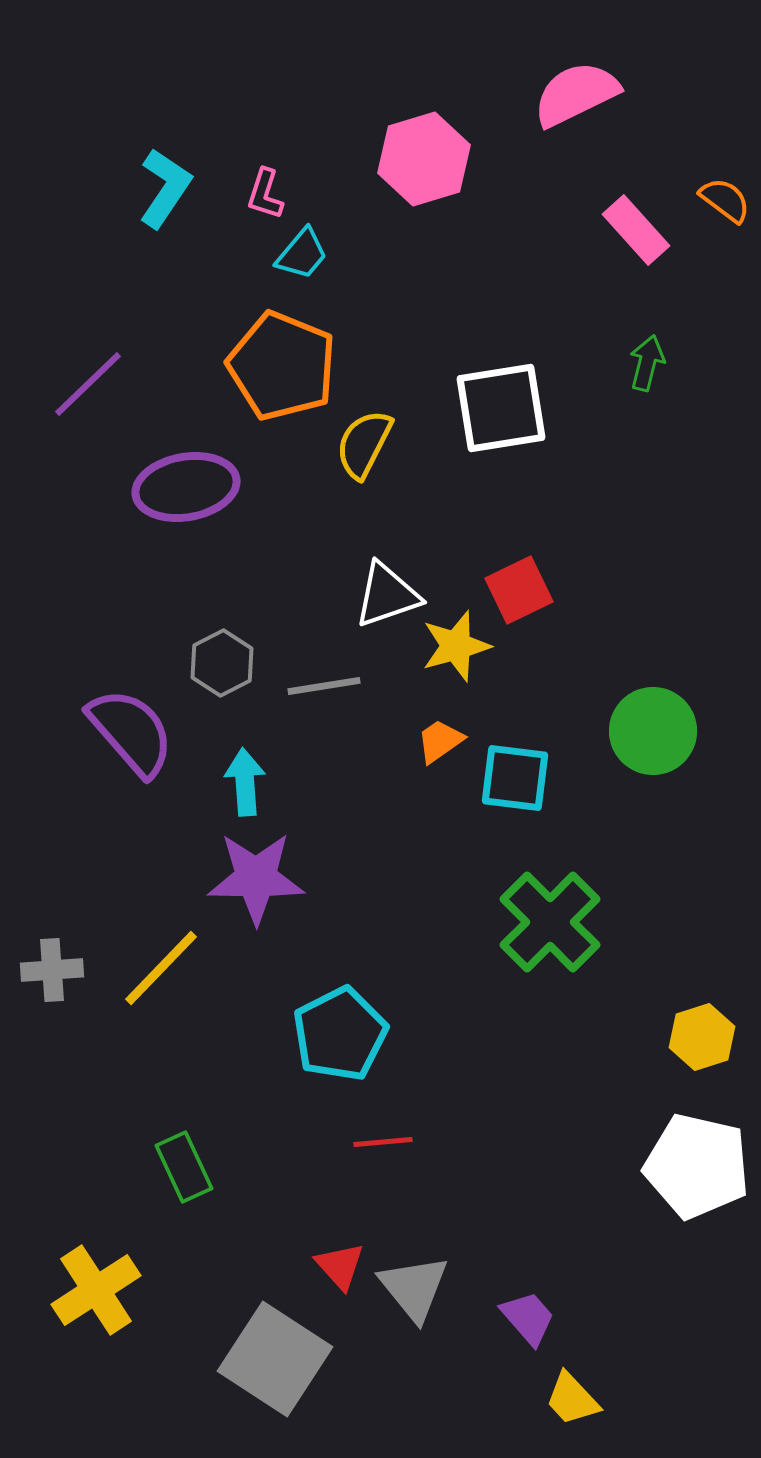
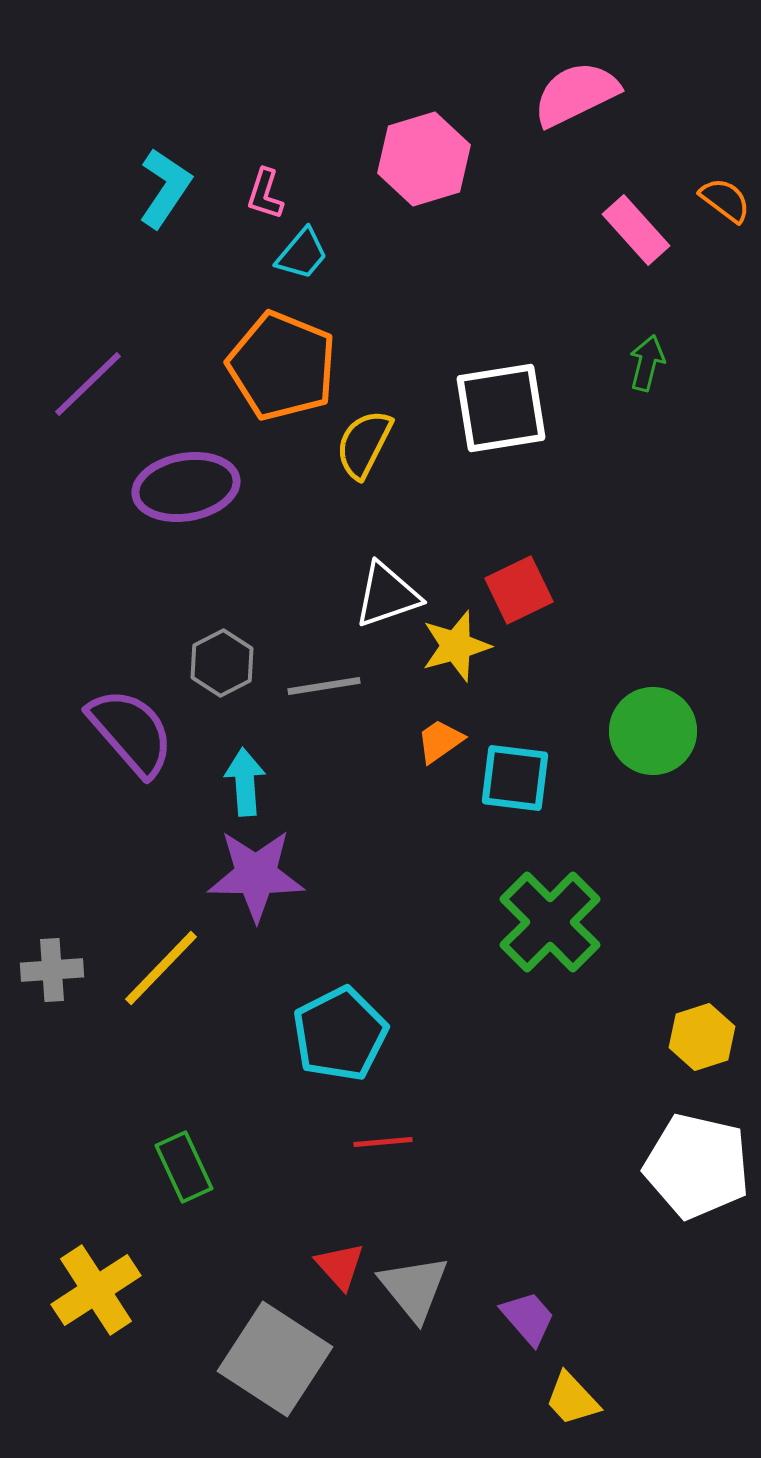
purple star: moved 3 px up
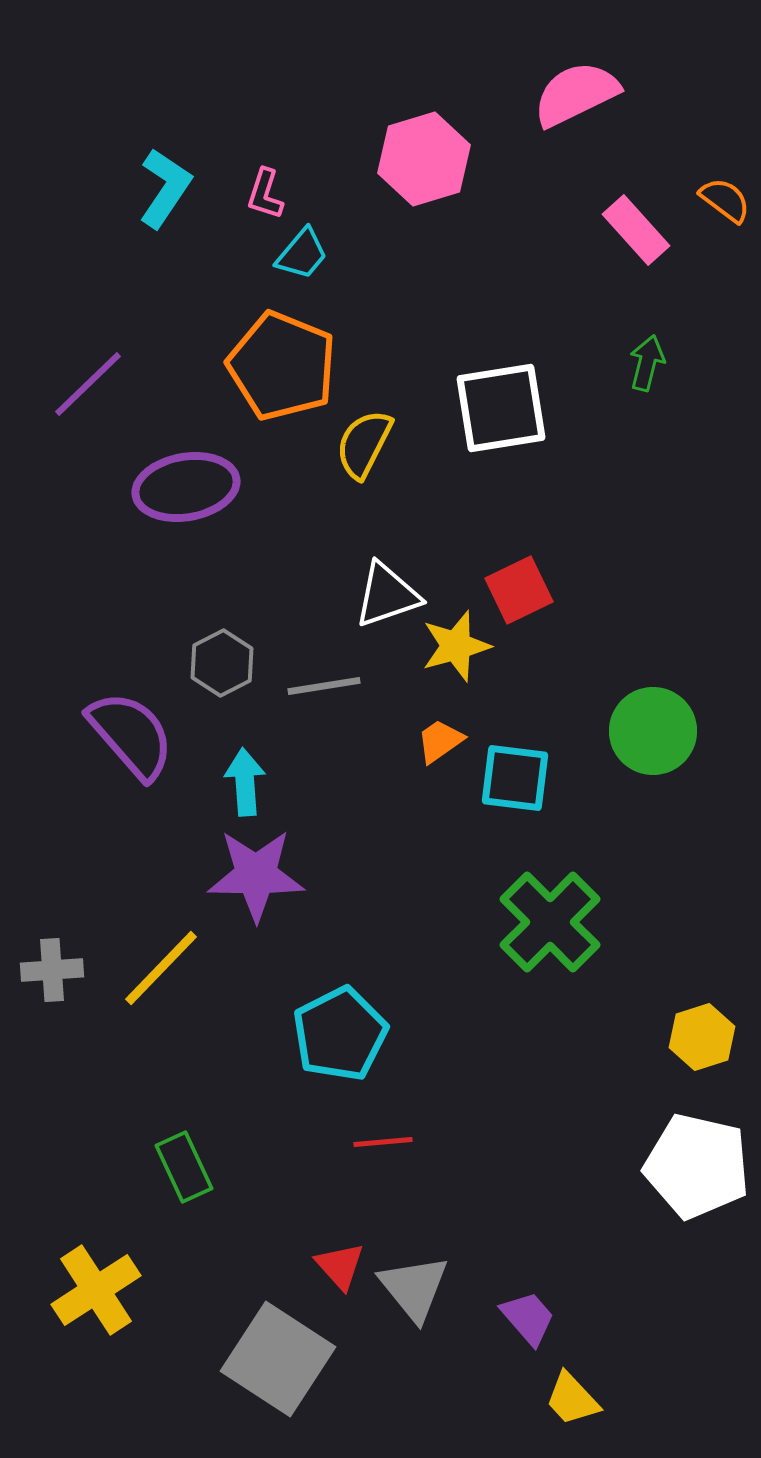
purple semicircle: moved 3 px down
gray square: moved 3 px right
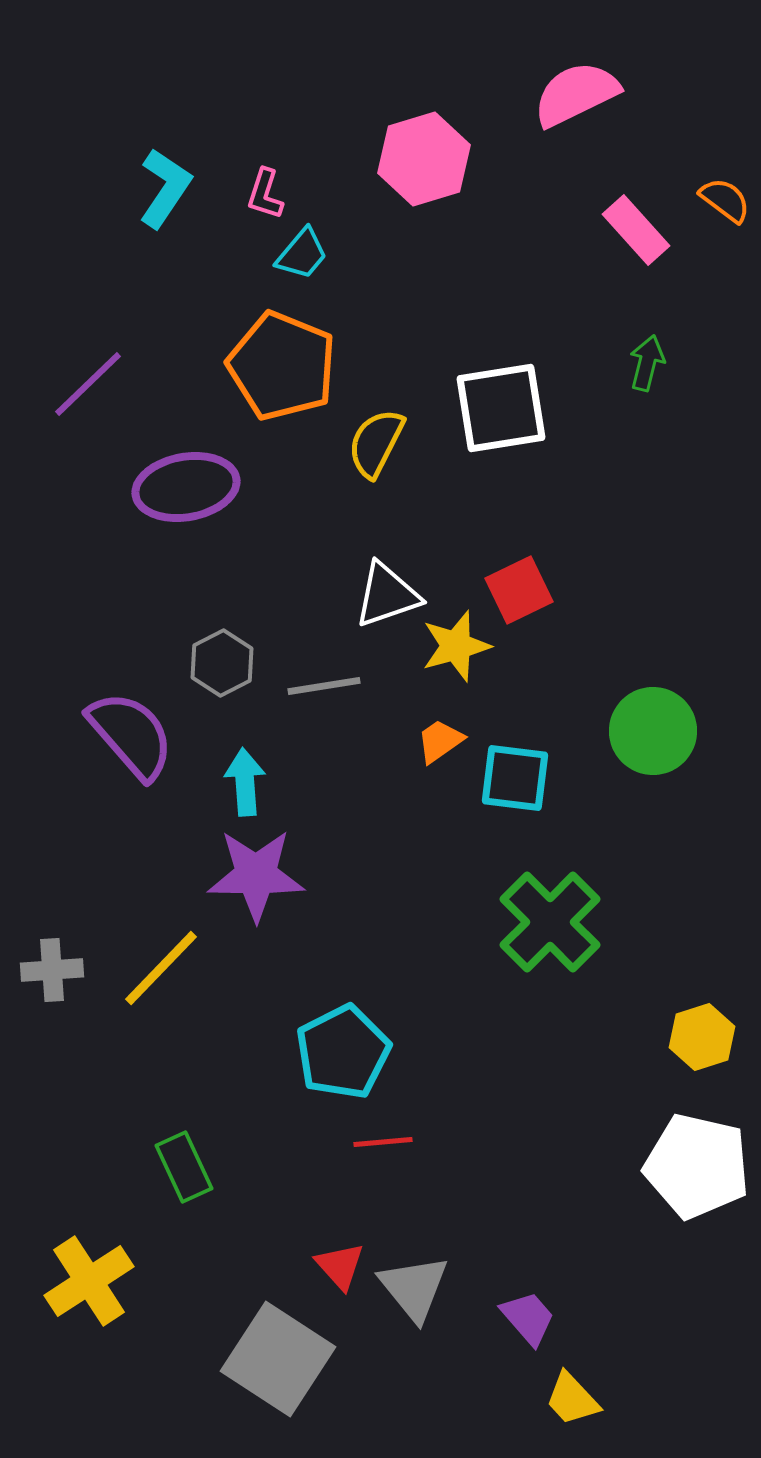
yellow semicircle: moved 12 px right, 1 px up
cyan pentagon: moved 3 px right, 18 px down
yellow cross: moved 7 px left, 9 px up
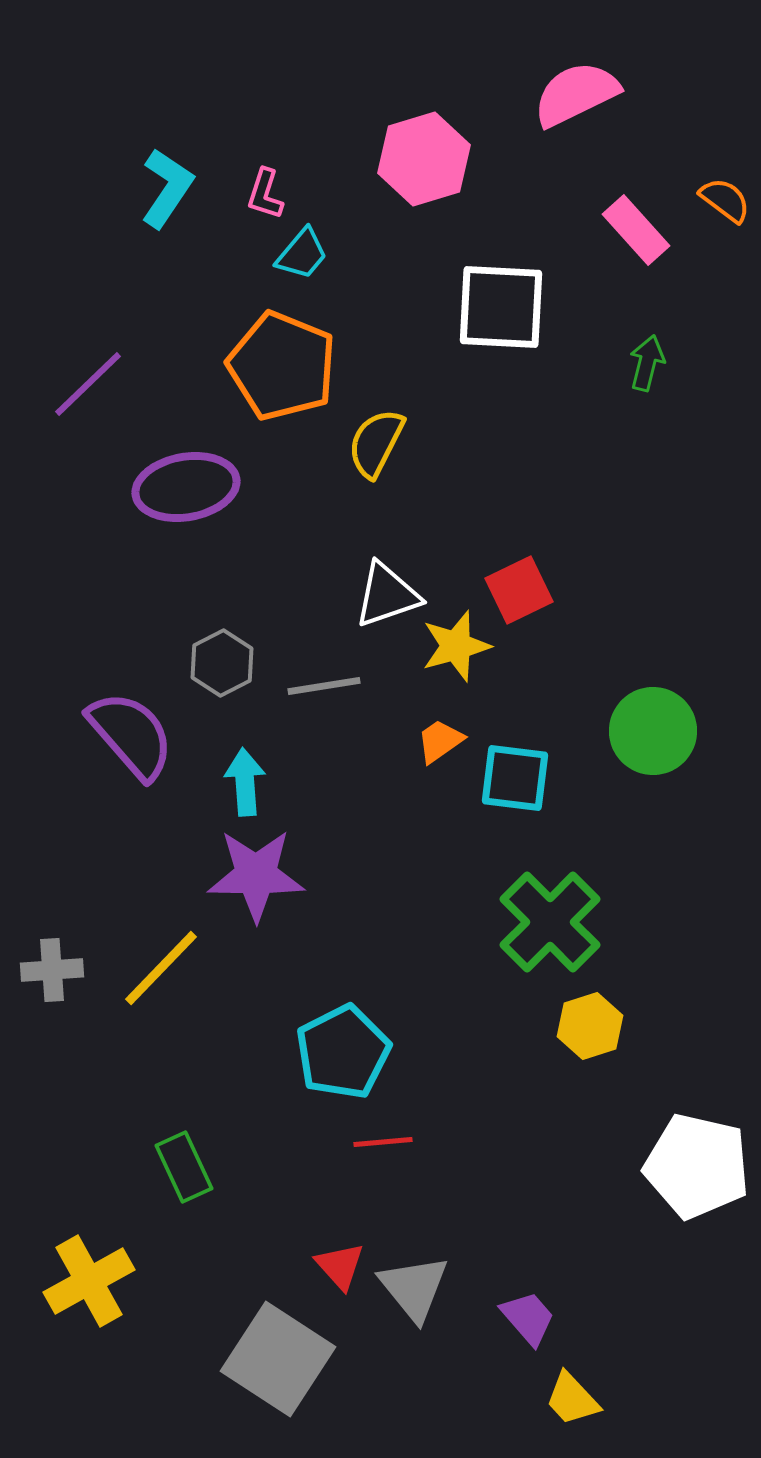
cyan L-shape: moved 2 px right
white square: moved 101 px up; rotated 12 degrees clockwise
yellow hexagon: moved 112 px left, 11 px up
yellow cross: rotated 4 degrees clockwise
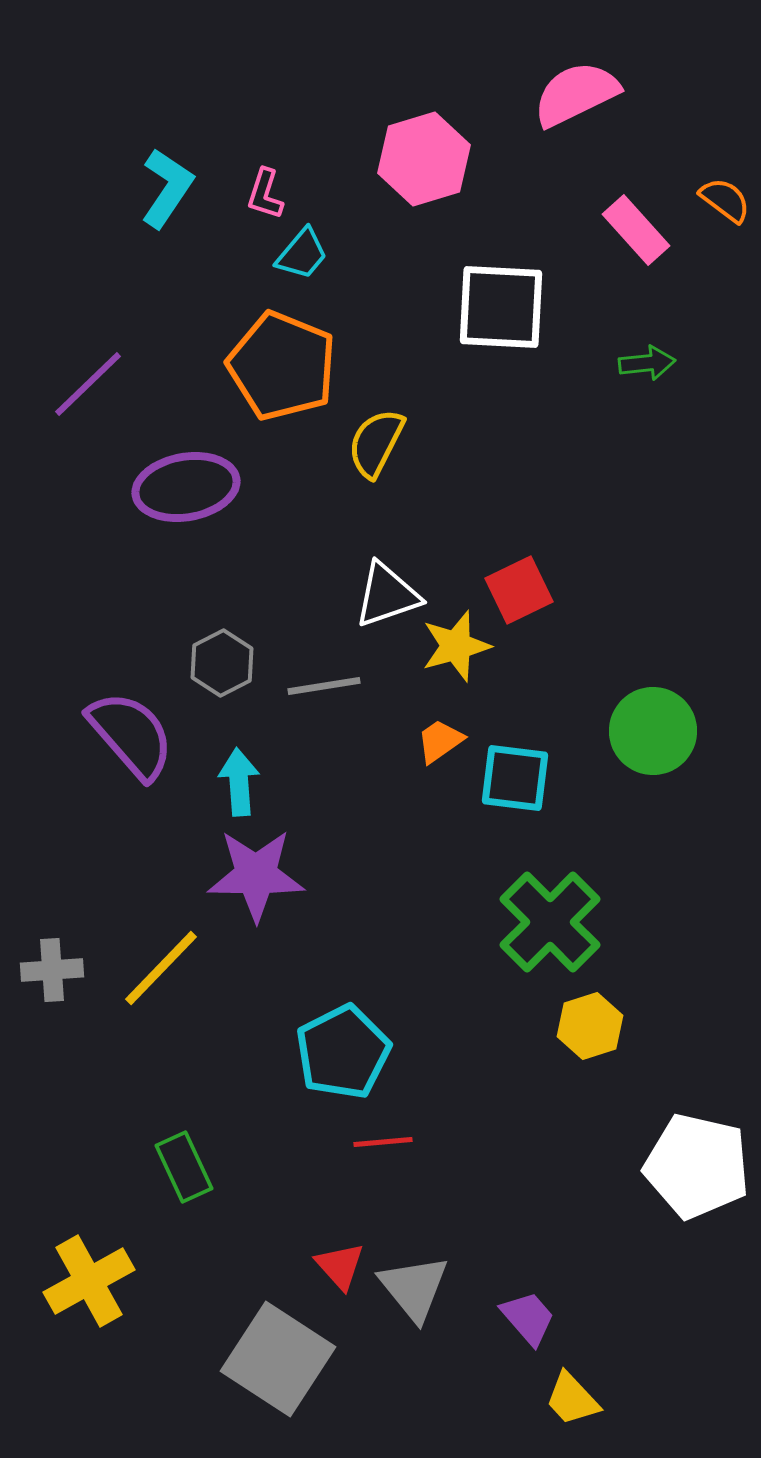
green arrow: rotated 70 degrees clockwise
cyan arrow: moved 6 px left
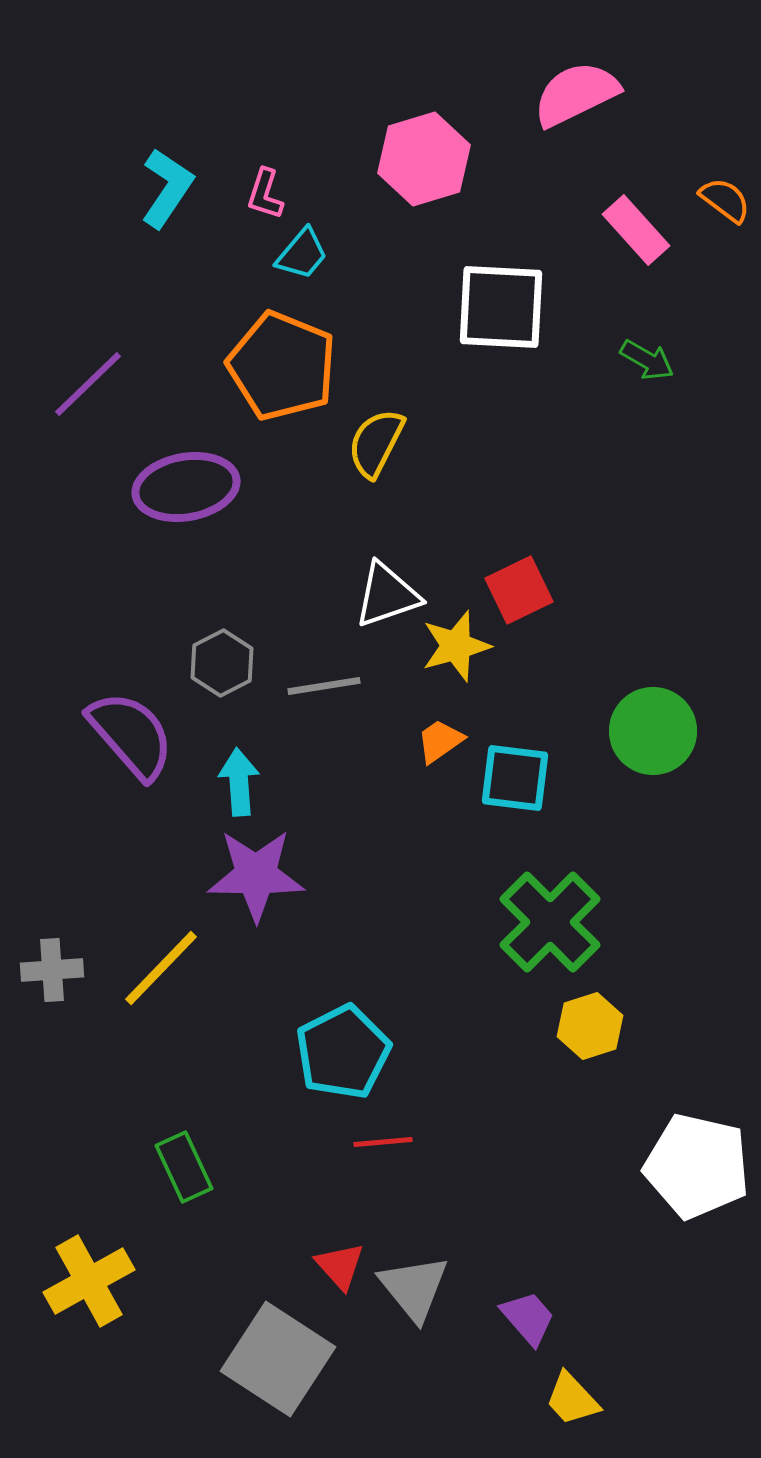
green arrow: moved 3 px up; rotated 36 degrees clockwise
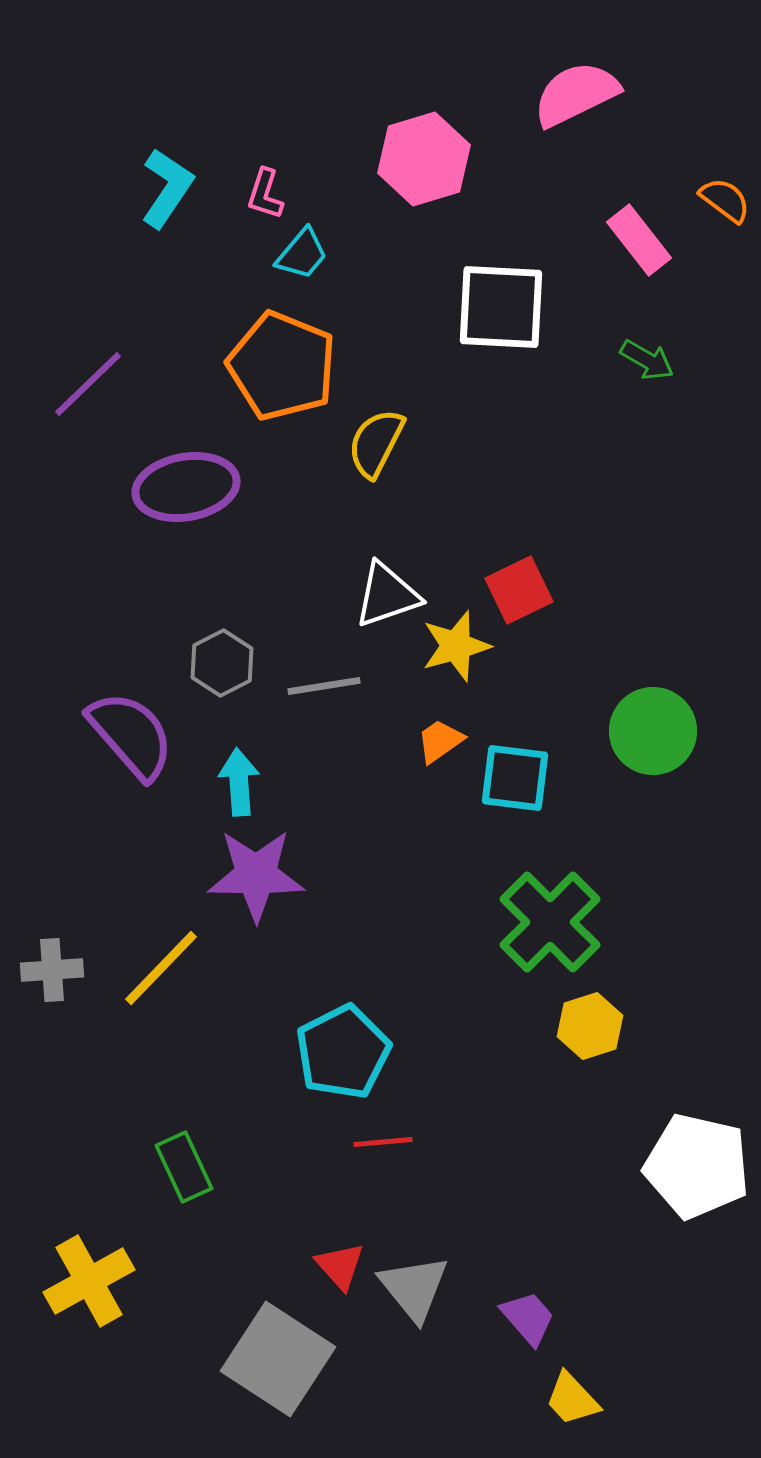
pink rectangle: moved 3 px right, 10 px down; rotated 4 degrees clockwise
